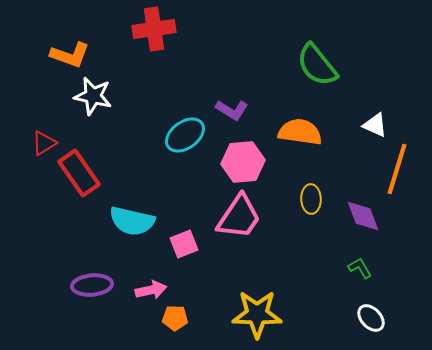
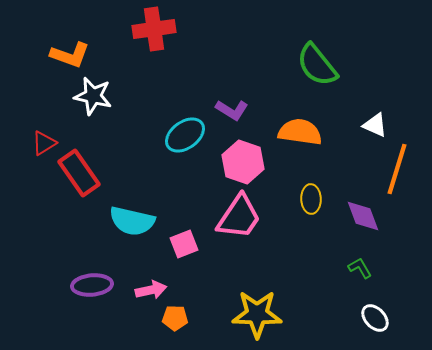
pink hexagon: rotated 24 degrees clockwise
white ellipse: moved 4 px right
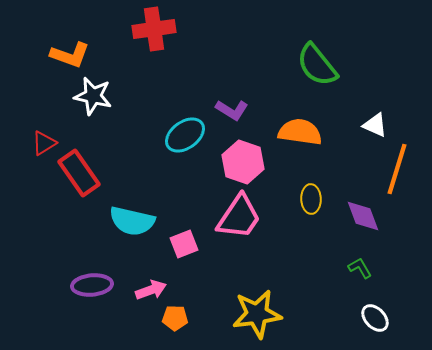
pink arrow: rotated 8 degrees counterclockwise
yellow star: rotated 9 degrees counterclockwise
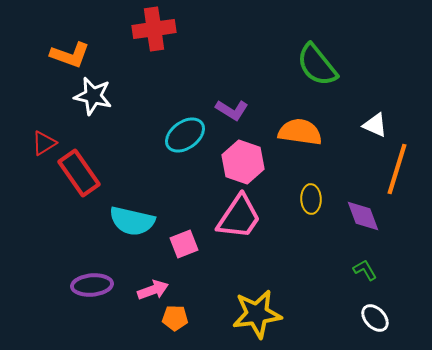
green L-shape: moved 5 px right, 2 px down
pink arrow: moved 2 px right
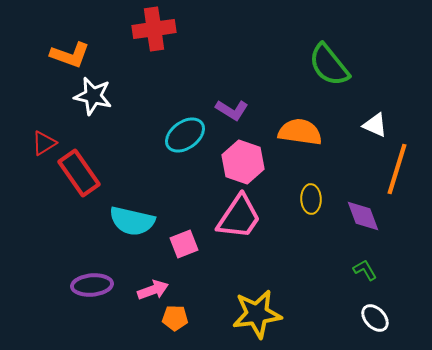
green semicircle: moved 12 px right
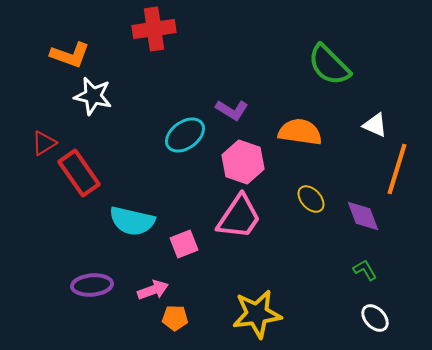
green semicircle: rotated 6 degrees counterclockwise
yellow ellipse: rotated 40 degrees counterclockwise
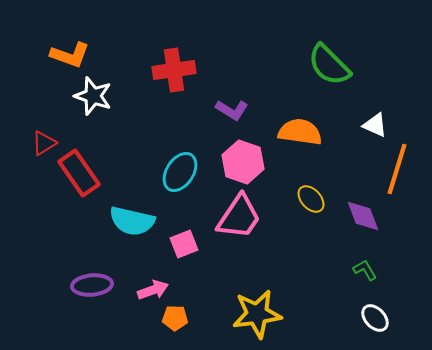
red cross: moved 20 px right, 41 px down
white star: rotated 6 degrees clockwise
cyan ellipse: moved 5 px left, 37 px down; rotated 21 degrees counterclockwise
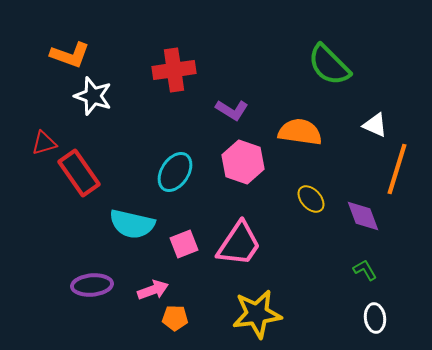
red triangle: rotated 16 degrees clockwise
cyan ellipse: moved 5 px left
pink trapezoid: moved 27 px down
cyan semicircle: moved 3 px down
white ellipse: rotated 36 degrees clockwise
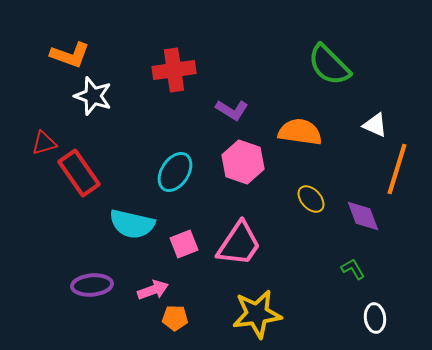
green L-shape: moved 12 px left, 1 px up
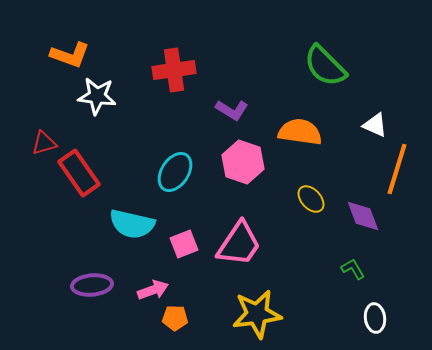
green semicircle: moved 4 px left, 1 px down
white star: moved 4 px right; rotated 12 degrees counterclockwise
